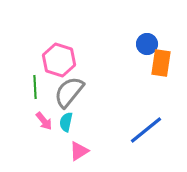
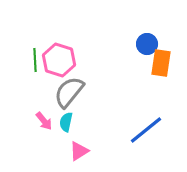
green line: moved 27 px up
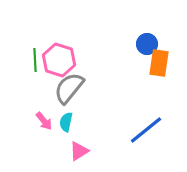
orange rectangle: moved 2 px left
gray semicircle: moved 4 px up
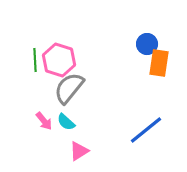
cyan semicircle: rotated 60 degrees counterclockwise
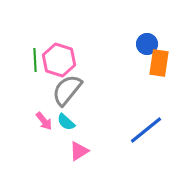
gray semicircle: moved 2 px left, 2 px down
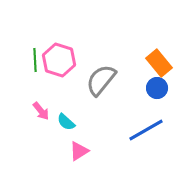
blue circle: moved 10 px right, 44 px down
orange rectangle: rotated 48 degrees counterclockwise
gray semicircle: moved 34 px right, 10 px up
pink arrow: moved 3 px left, 10 px up
blue line: rotated 9 degrees clockwise
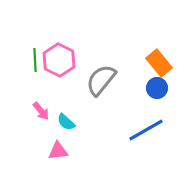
pink hexagon: rotated 8 degrees clockwise
pink triangle: moved 21 px left; rotated 25 degrees clockwise
